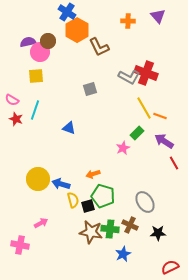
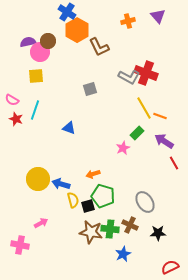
orange cross: rotated 16 degrees counterclockwise
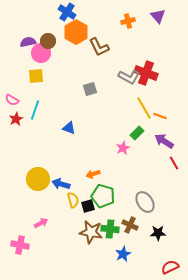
orange hexagon: moved 1 px left, 2 px down
pink circle: moved 1 px right, 1 px down
red star: rotated 24 degrees clockwise
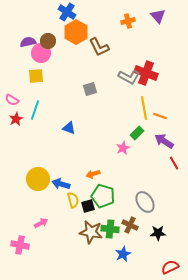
yellow line: rotated 20 degrees clockwise
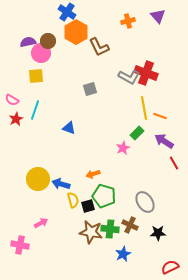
green pentagon: moved 1 px right
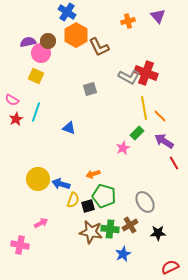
orange hexagon: moved 3 px down
yellow square: rotated 28 degrees clockwise
cyan line: moved 1 px right, 2 px down
orange line: rotated 24 degrees clockwise
yellow semicircle: rotated 35 degrees clockwise
brown cross: rotated 35 degrees clockwise
